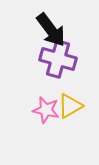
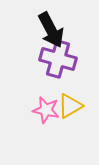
black arrow: rotated 9 degrees clockwise
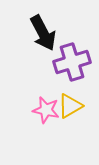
black arrow: moved 8 px left, 3 px down
purple cross: moved 14 px right, 3 px down; rotated 33 degrees counterclockwise
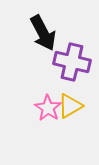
purple cross: rotated 30 degrees clockwise
pink star: moved 2 px right, 2 px up; rotated 20 degrees clockwise
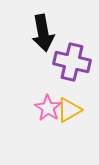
black arrow: rotated 18 degrees clockwise
yellow triangle: moved 1 px left, 4 px down
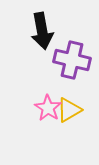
black arrow: moved 1 px left, 2 px up
purple cross: moved 2 px up
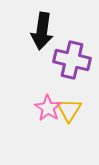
black arrow: rotated 18 degrees clockwise
yellow triangle: rotated 28 degrees counterclockwise
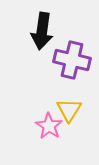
pink star: moved 1 px right, 18 px down
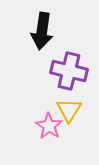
purple cross: moved 3 px left, 11 px down
